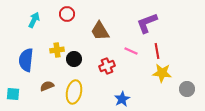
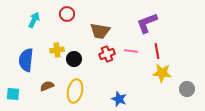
brown trapezoid: rotated 50 degrees counterclockwise
pink line: rotated 16 degrees counterclockwise
red cross: moved 12 px up
yellow ellipse: moved 1 px right, 1 px up
blue star: moved 3 px left; rotated 21 degrees counterclockwise
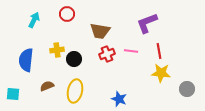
red line: moved 2 px right
yellow star: moved 1 px left
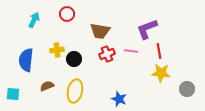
purple L-shape: moved 6 px down
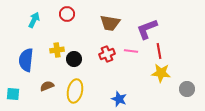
brown trapezoid: moved 10 px right, 8 px up
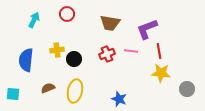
brown semicircle: moved 1 px right, 2 px down
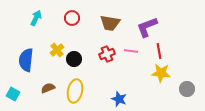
red circle: moved 5 px right, 4 px down
cyan arrow: moved 2 px right, 2 px up
purple L-shape: moved 2 px up
yellow cross: rotated 32 degrees counterclockwise
cyan square: rotated 24 degrees clockwise
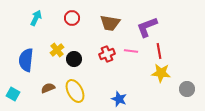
yellow ellipse: rotated 40 degrees counterclockwise
